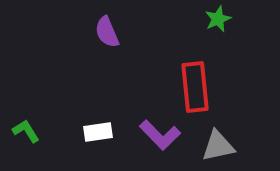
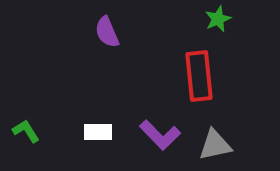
red rectangle: moved 4 px right, 11 px up
white rectangle: rotated 8 degrees clockwise
gray triangle: moved 3 px left, 1 px up
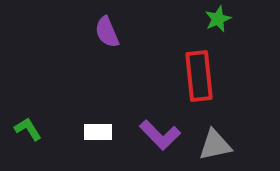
green L-shape: moved 2 px right, 2 px up
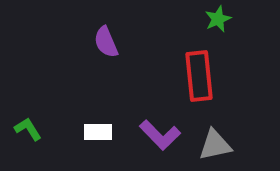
purple semicircle: moved 1 px left, 10 px down
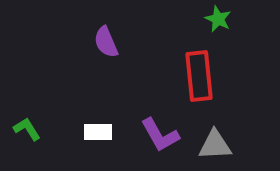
green star: rotated 24 degrees counterclockwise
green L-shape: moved 1 px left
purple L-shape: rotated 15 degrees clockwise
gray triangle: rotated 9 degrees clockwise
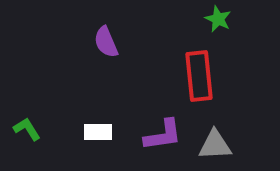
purple L-shape: moved 3 px right; rotated 69 degrees counterclockwise
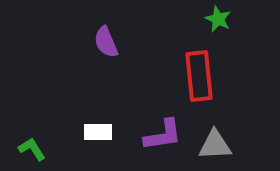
green L-shape: moved 5 px right, 20 px down
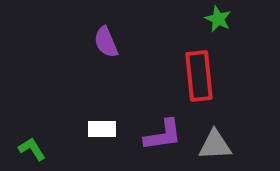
white rectangle: moved 4 px right, 3 px up
